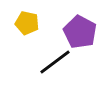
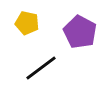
black line: moved 14 px left, 6 px down
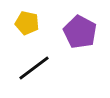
black line: moved 7 px left
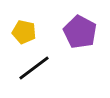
yellow pentagon: moved 3 px left, 9 px down
